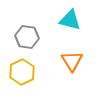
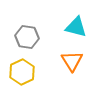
cyan triangle: moved 6 px right, 7 px down
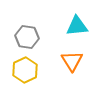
cyan triangle: moved 1 px right, 1 px up; rotated 20 degrees counterclockwise
yellow hexagon: moved 3 px right, 2 px up
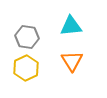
cyan triangle: moved 6 px left
yellow hexagon: moved 1 px right, 2 px up
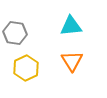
gray hexagon: moved 12 px left, 4 px up
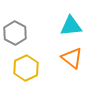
gray hexagon: rotated 20 degrees clockwise
orange triangle: moved 3 px up; rotated 20 degrees counterclockwise
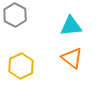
gray hexagon: moved 18 px up
yellow hexagon: moved 5 px left, 2 px up
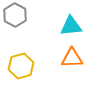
orange triangle: rotated 40 degrees counterclockwise
yellow hexagon: rotated 10 degrees clockwise
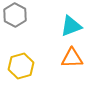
cyan triangle: rotated 15 degrees counterclockwise
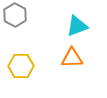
cyan triangle: moved 6 px right
yellow hexagon: rotated 15 degrees clockwise
